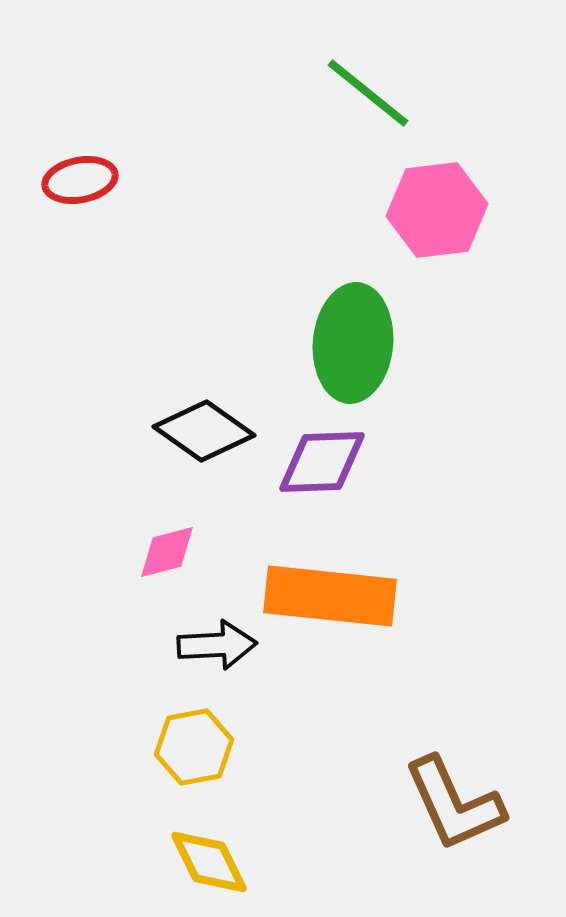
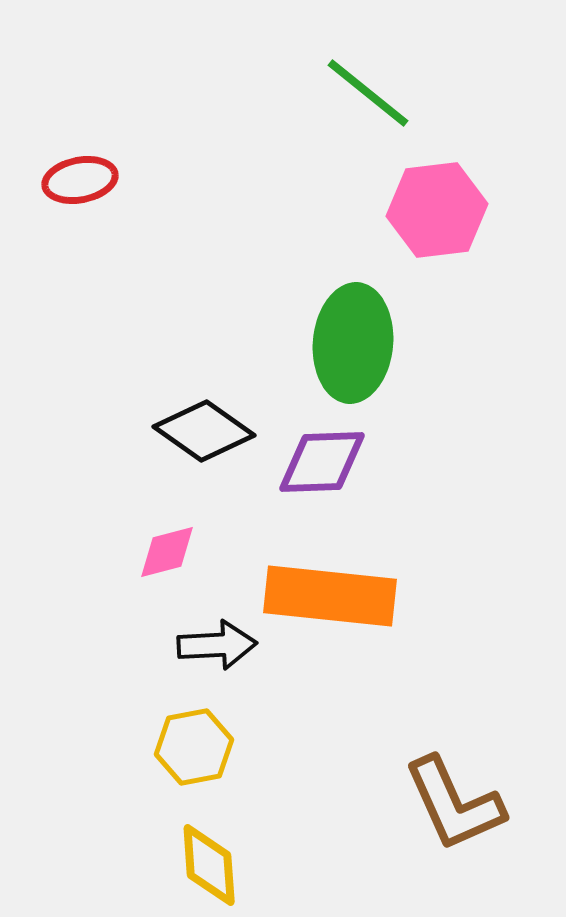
yellow diamond: moved 3 px down; rotated 22 degrees clockwise
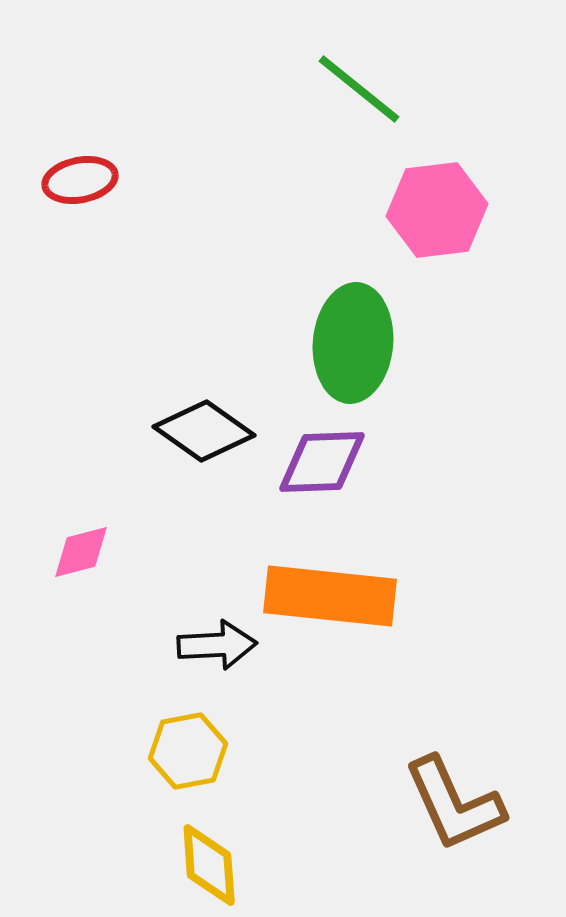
green line: moved 9 px left, 4 px up
pink diamond: moved 86 px left
yellow hexagon: moved 6 px left, 4 px down
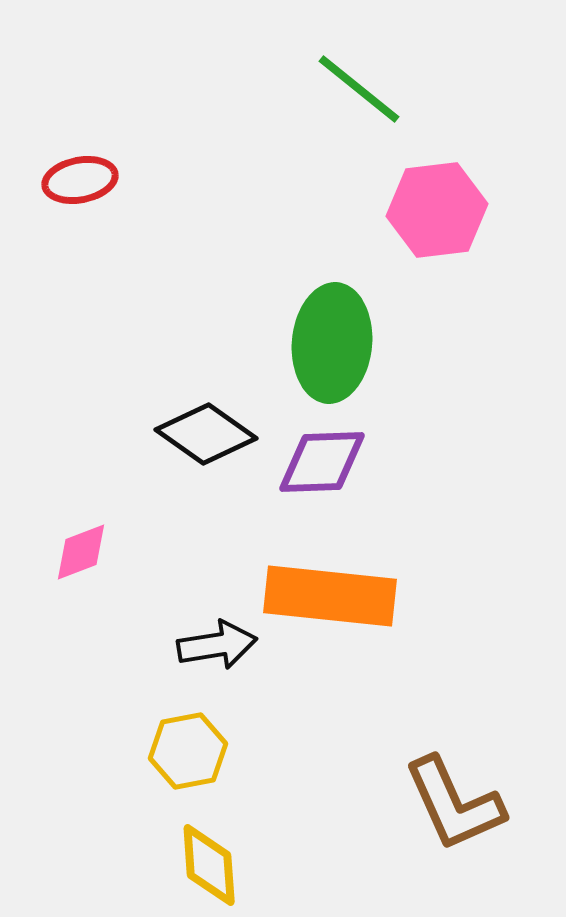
green ellipse: moved 21 px left
black diamond: moved 2 px right, 3 px down
pink diamond: rotated 6 degrees counterclockwise
black arrow: rotated 6 degrees counterclockwise
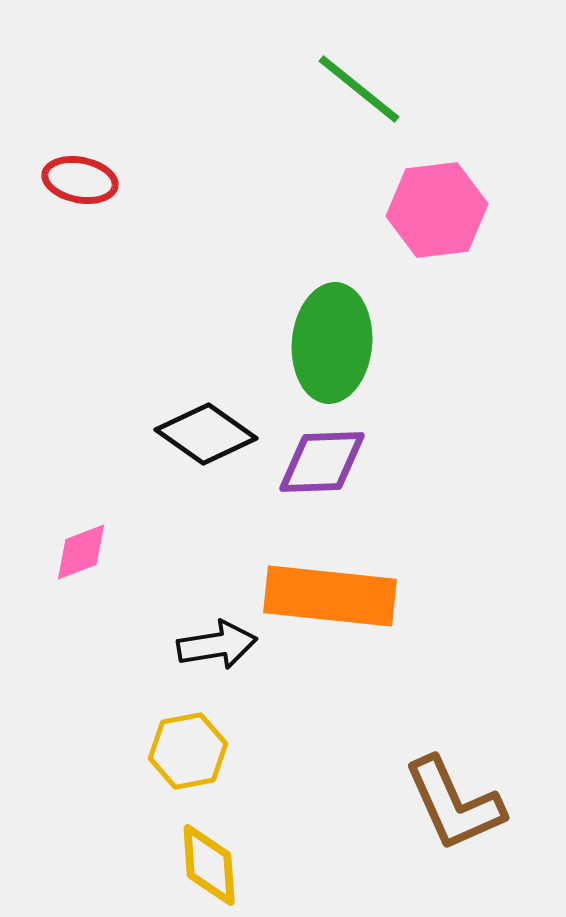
red ellipse: rotated 22 degrees clockwise
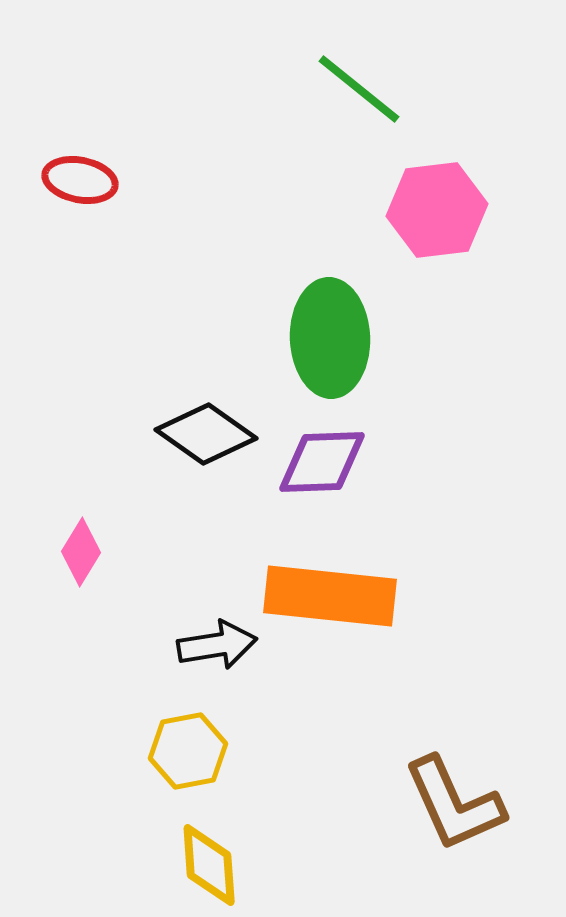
green ellipse: moved 2 px left, 5 px up; rotated 7 degrees counterclockwise
pink diamond: rotated 38 degrees counterclockwise
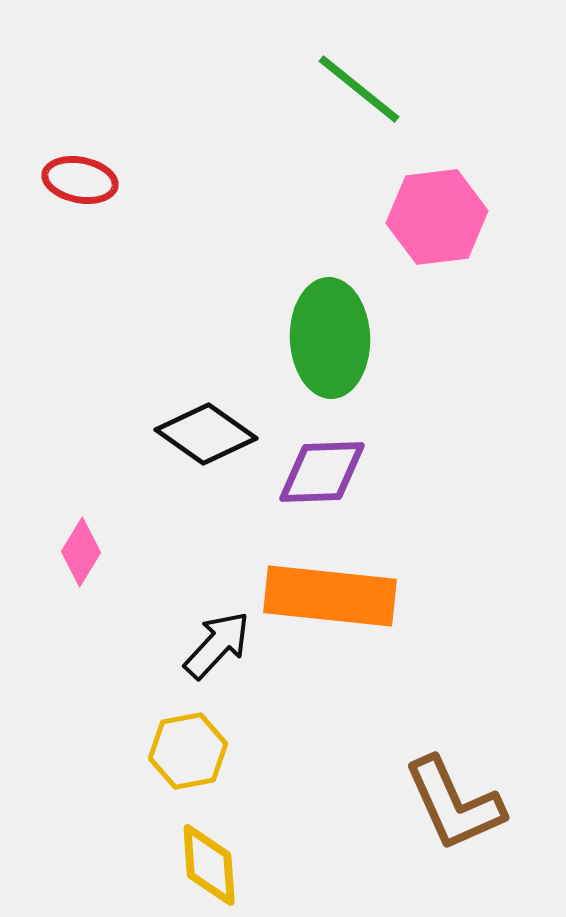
pink hexagon: moved 7 px down
purple diamond: moved 10 px down
black arrow: rotated 38 degrees counterclockwise
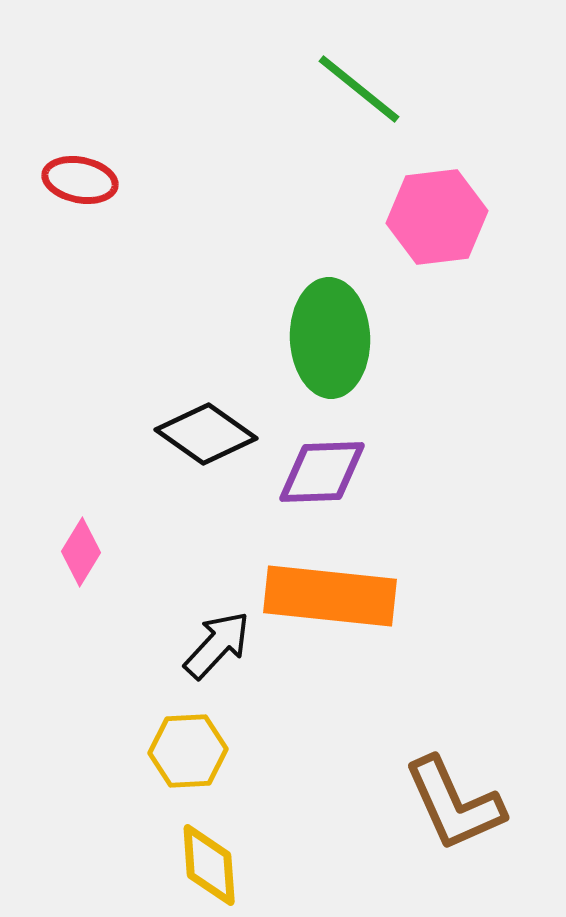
yellow hexagon: rotated 8 degrees clockwise
